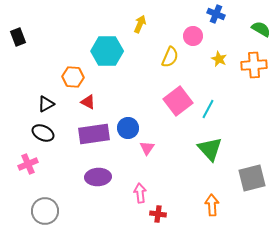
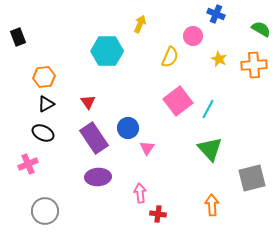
orange hexagon: moved 29 px left; rotated 10 degrees counterclockwise
red triangle: rotated 28 degrees clockwise
purple rectangle: moved 4 px down; rotated 64 degrees clockwise
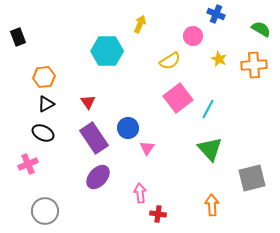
yellow semicircle: moved 4 px down; rotated 35 degrees clockwise
pink square: moved 3 px up
purple ellipse: rotated 45 degrees counterclockwise
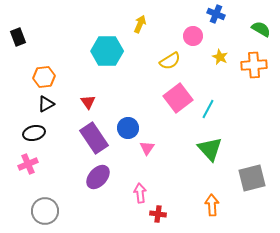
yellow star: moved 1 px right, 2 px up
black ellipse: moved 9 px left; rotated 40 degrees counterclockwise
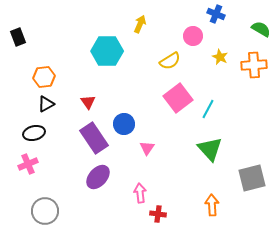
blue circle: moved 4 px left, 4 px up
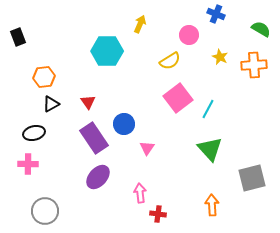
pink circle: moved 4 px left, 1 px up
black triangle: moved 5 px right
pink cross: rotated 24 degrees clockwise
